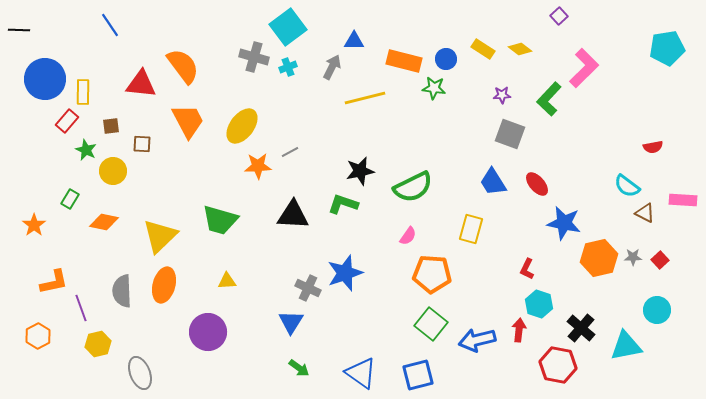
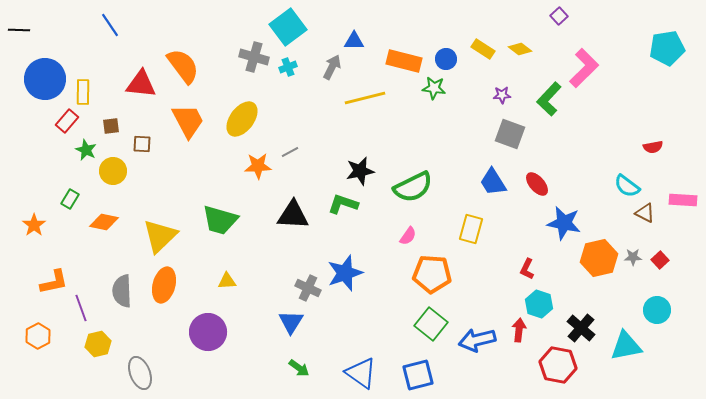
yellow ellipse at (242, 126): moved 7 px up
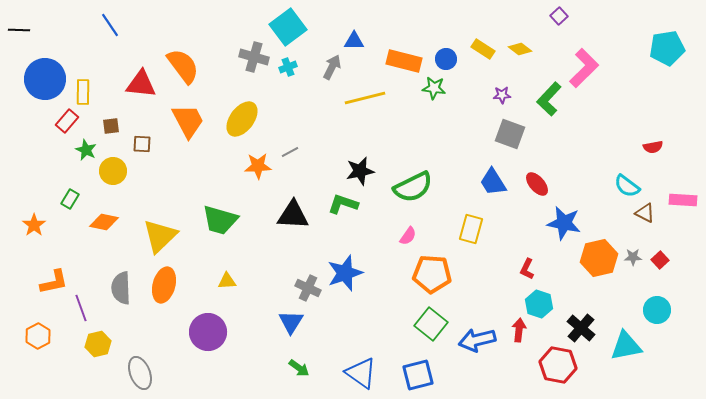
gray semicircle at (122, 291): moved 1 px left, 3 px up
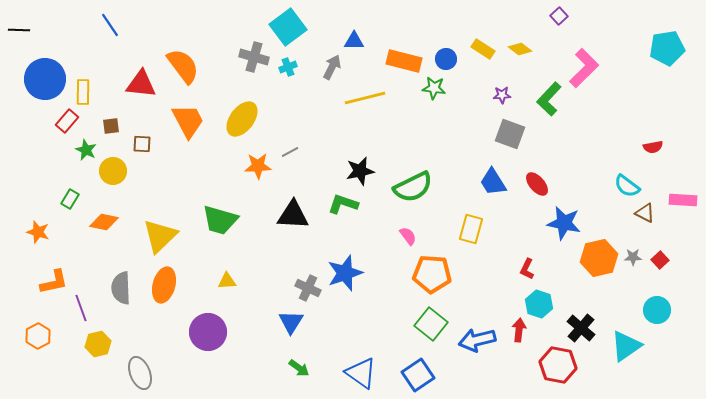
orange star at (34, 225): moved 4 px right, 7 px down; rotated 20 degrees counterclockwise
pink semicircle at (408, 236): rotated 72 degrees counterclockwise
cyan triangle at (626, 346): rotated 24 degrees counterclockwise
blue square at (418, 375): rotated 20 degrees counterclockwise
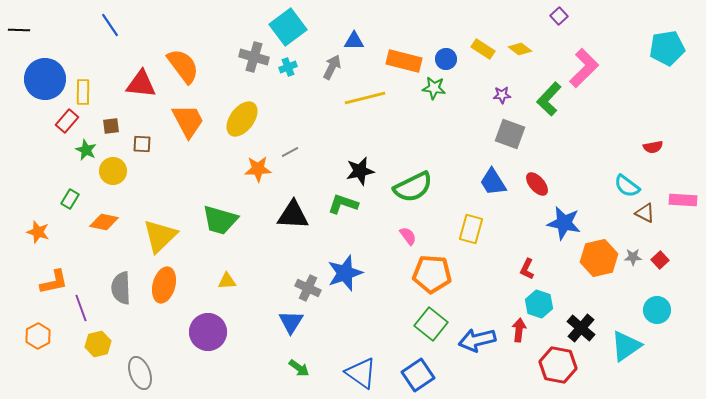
orange star at (258, 166): moved 3 px down
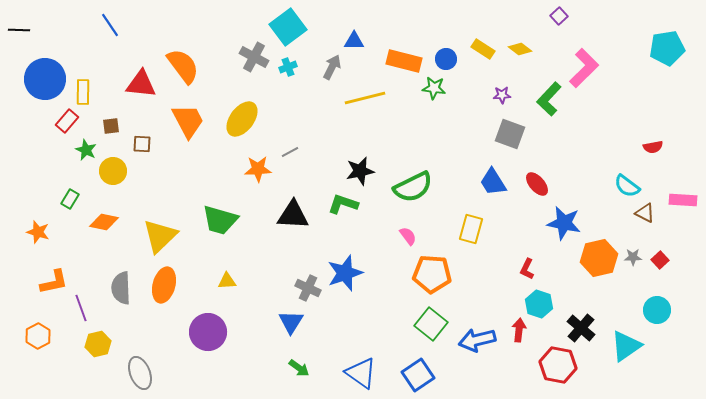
gray cross at (254, 57): rotated 12 degrees clockwise
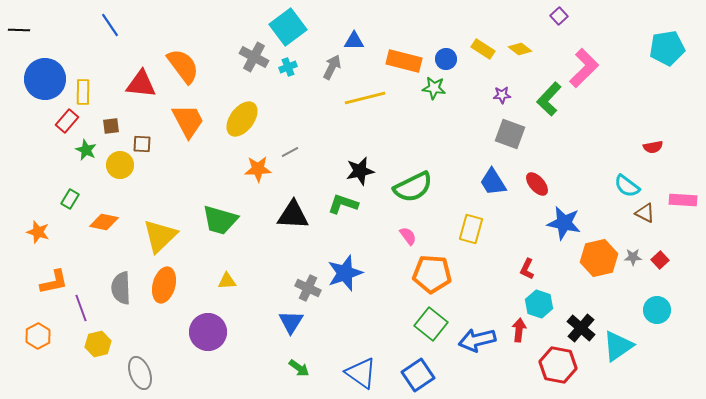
yellow circle at (113, 171): moved 7 px right, 6 px up
cyan triangle at (626, 346): moved 8 px left
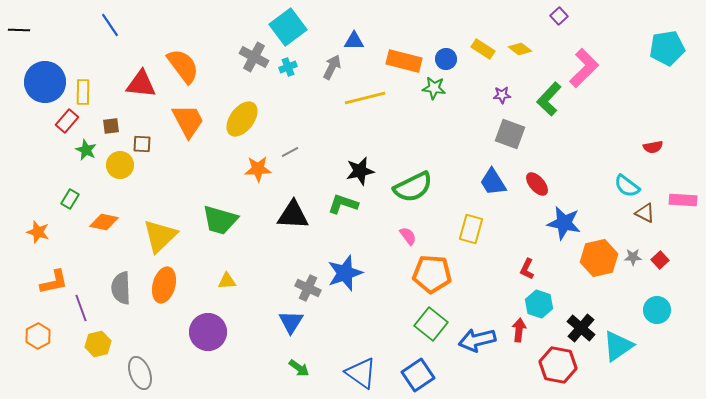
blue circle at (45, 79): moved 3 px down
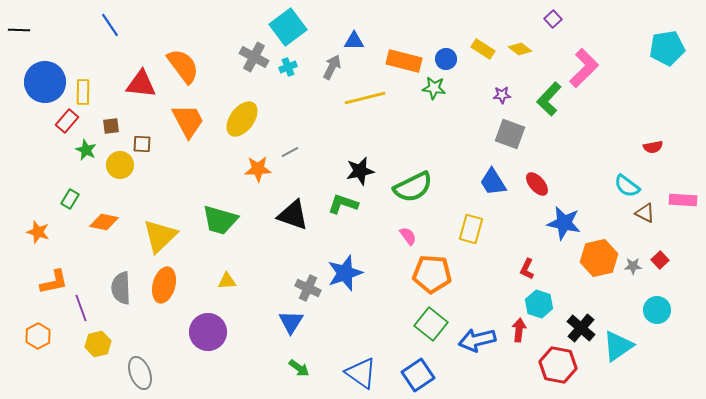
purple square at (559, 16): moved 6 px left, 3 px down
black triangle at (293, 215): rotated 16 degrees clockwise
gray star at (633, 257): moved 9 px down
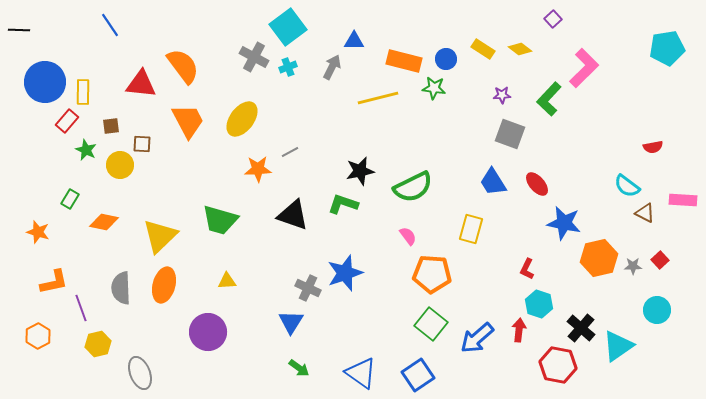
yellow line at (365, 98): moved 13 px right
blue arrow at (477, 340): moved 2 px up; rotated 27 degrees counterclockwise
